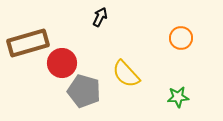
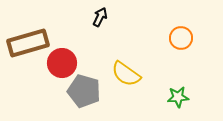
yellow semicircle: rotated 12 degrees counterclockwise
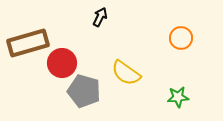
yellow semicircle: moved 1 px up
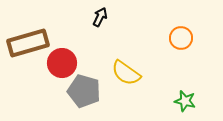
green star: moved 7 px right, 4 px down; rotated 20 degrees clockwise
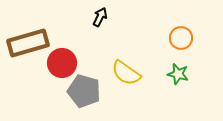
green star: moved 7 px left, 27 px up
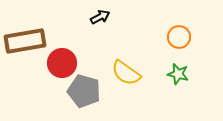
black arrow: rotated 36 degrees clockwise
orange circle: moved 2 px left, 1 px up
brown rectangle: moved 3 px left, 2 px up; rotated 6 degrees clockwise
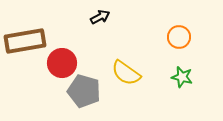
green star: moved 4 px right, 3 px down
